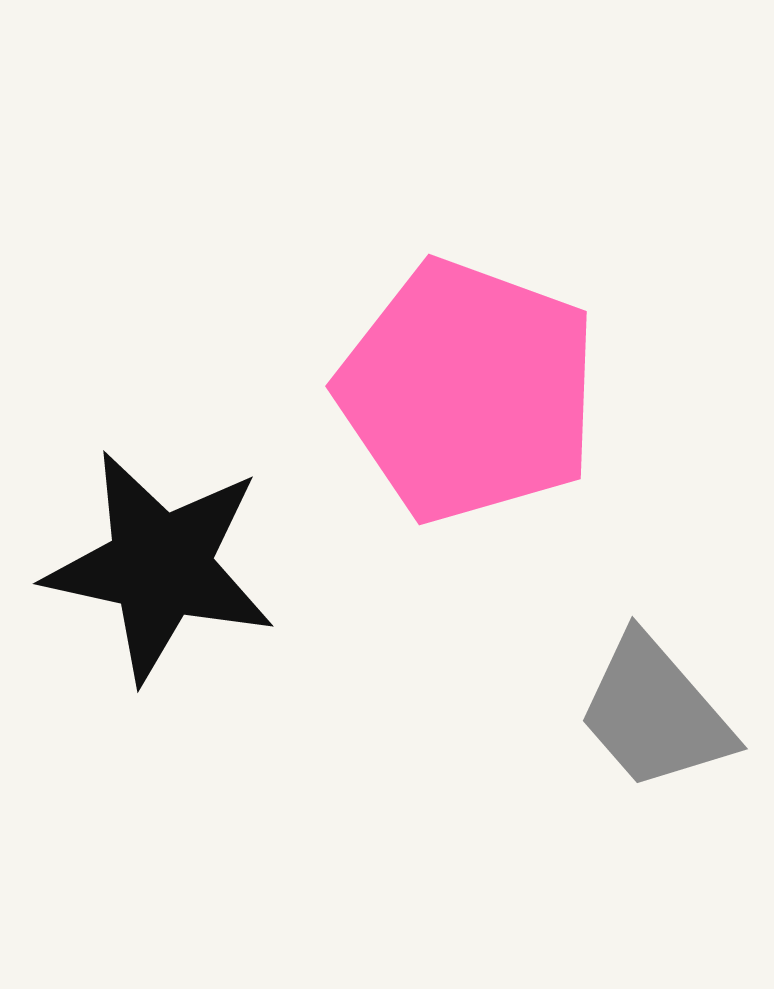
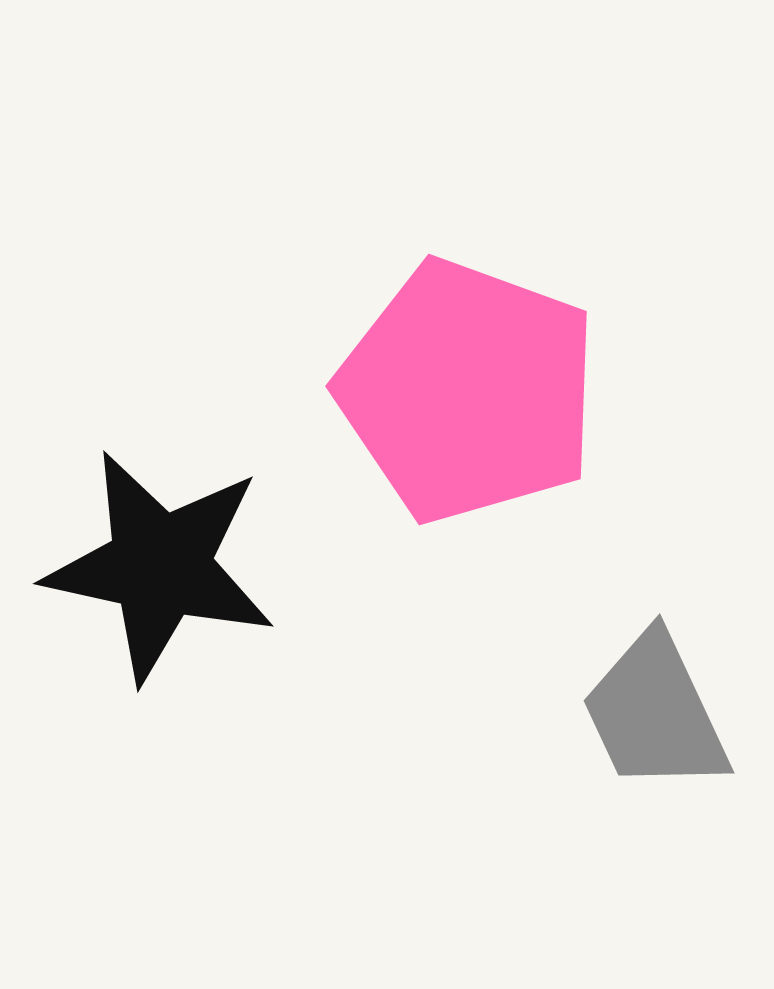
gray trapezoid: rotated 16 degrees clockwise
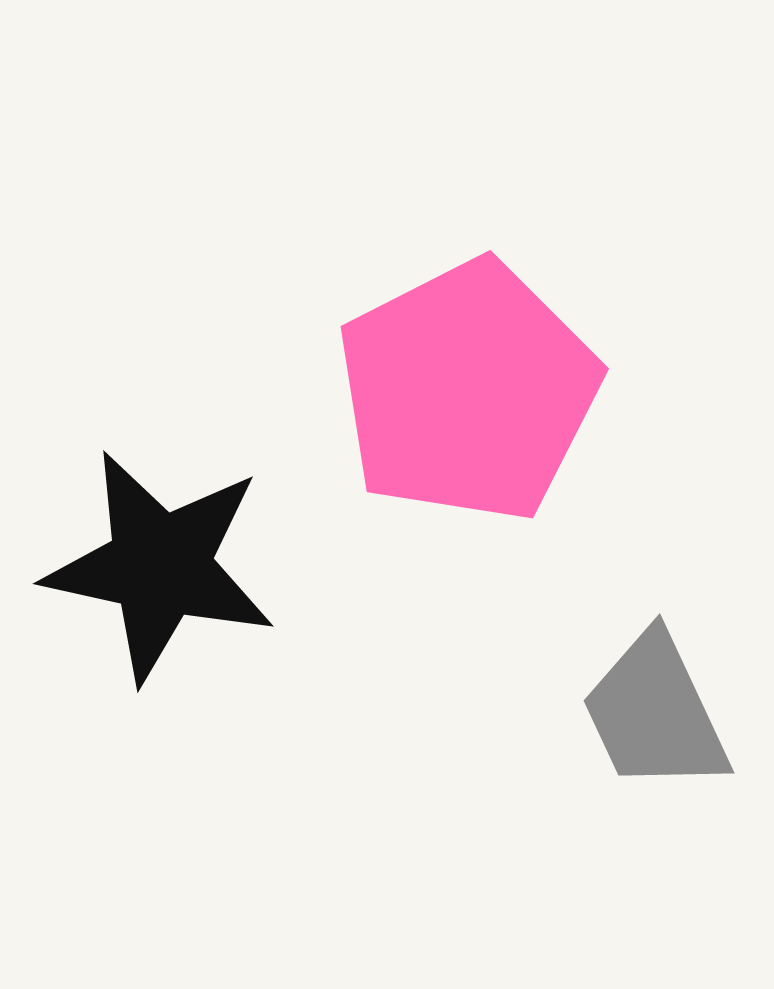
pink pentagon: rotated 25 degrees clockwise
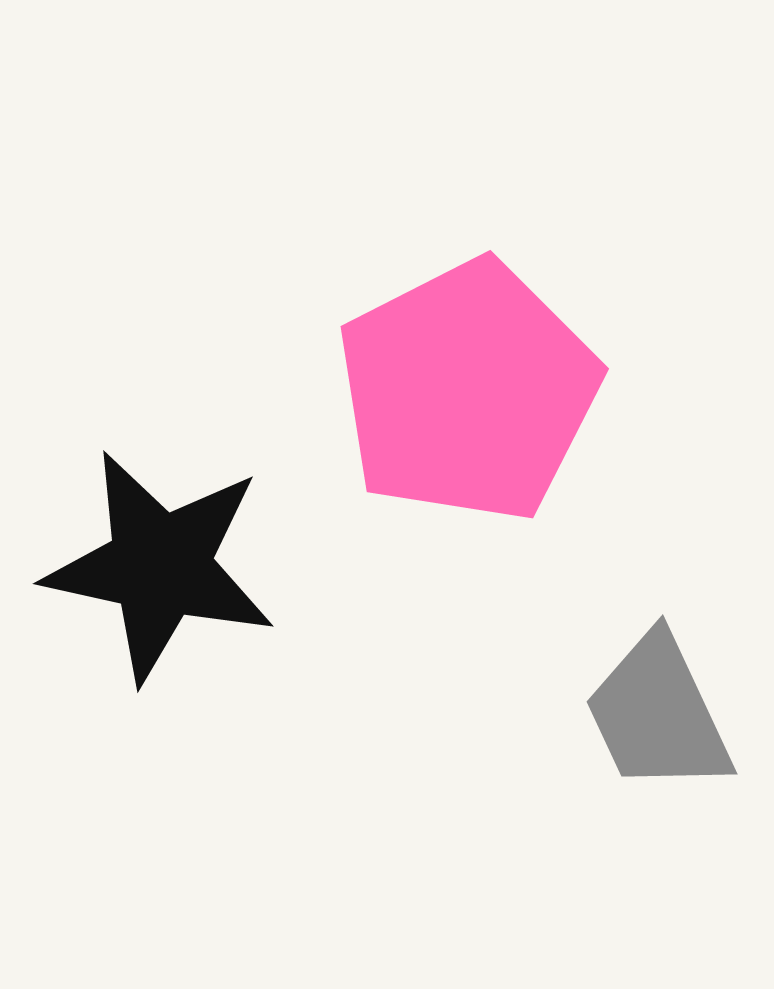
gray trapezoid: moved 3 px right, 1 px down
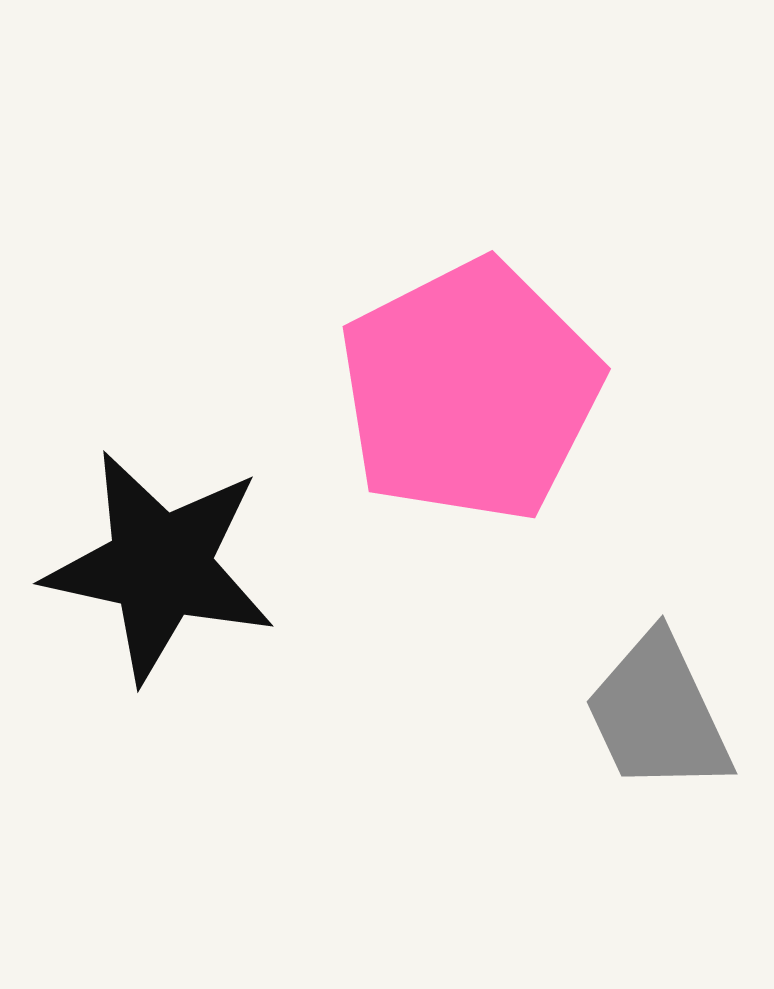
pink pentagon: moved 2 px right
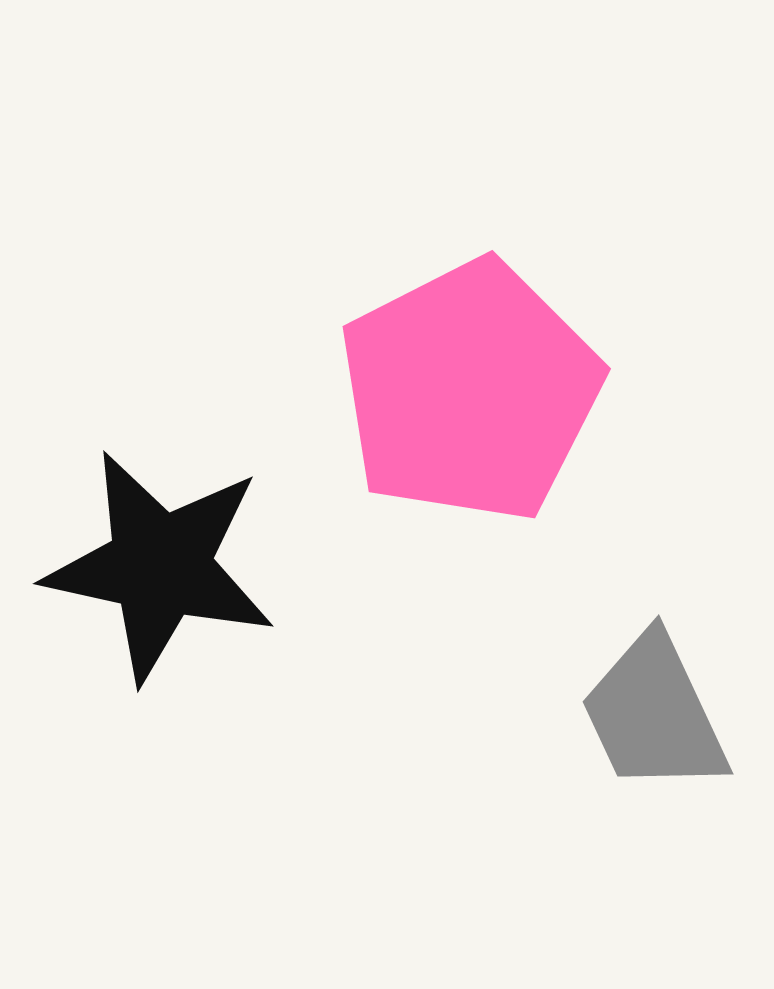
gray trapezoid: moved 4 px left
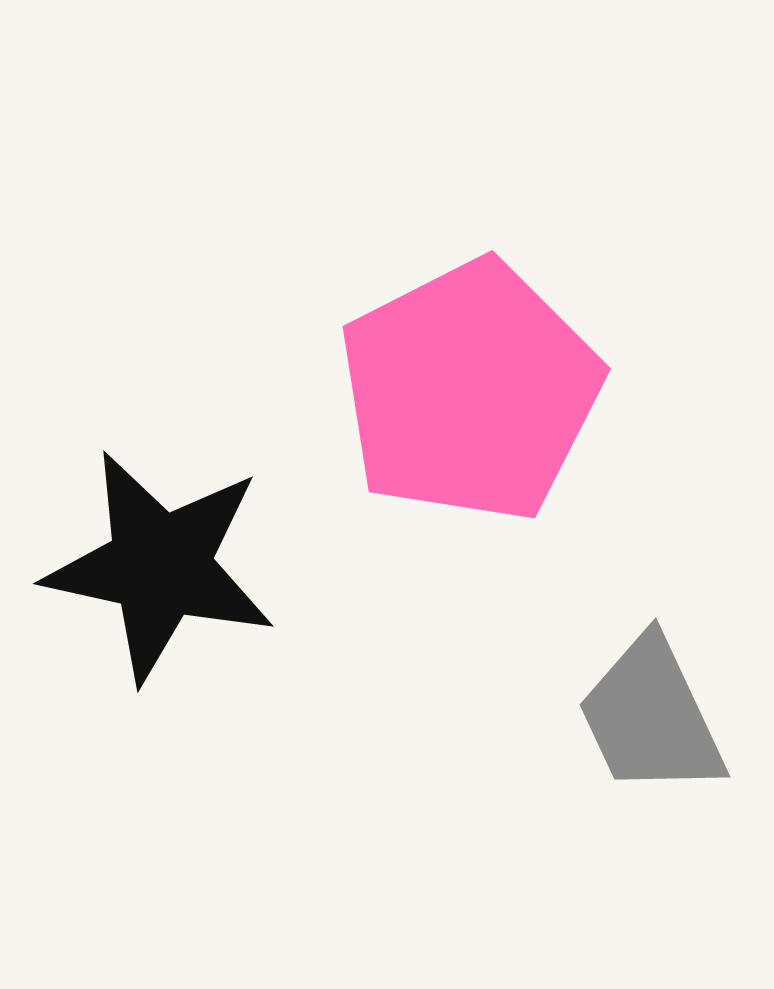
gray trapezoid: moved 3 px left, 3 px down
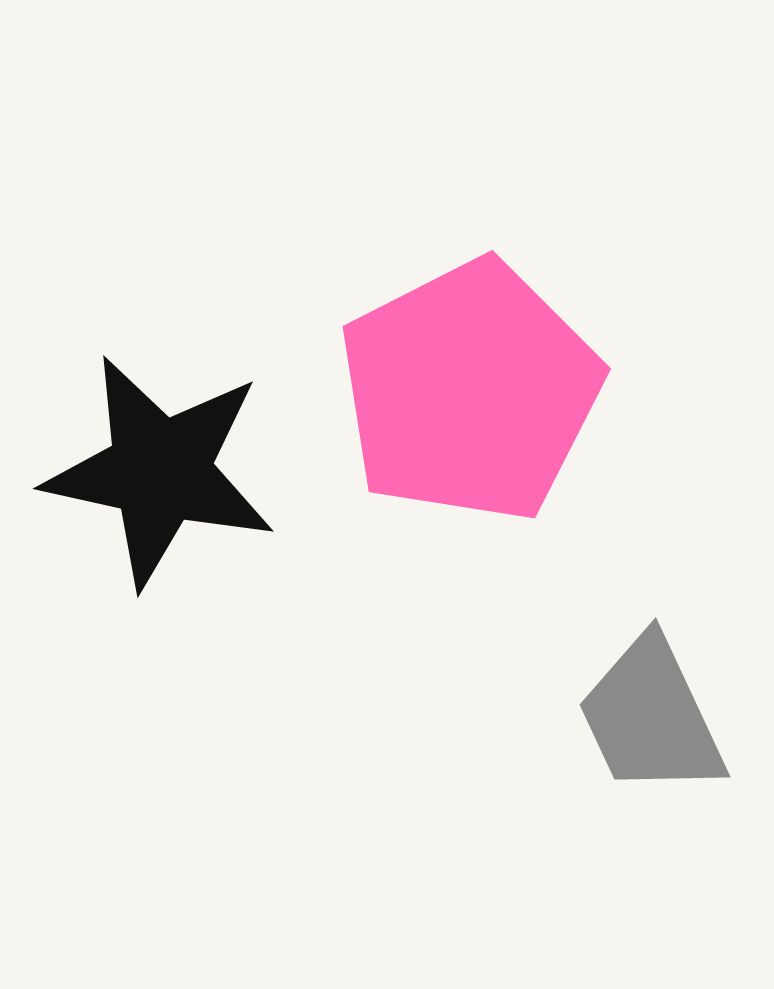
black star: moved 95 px up
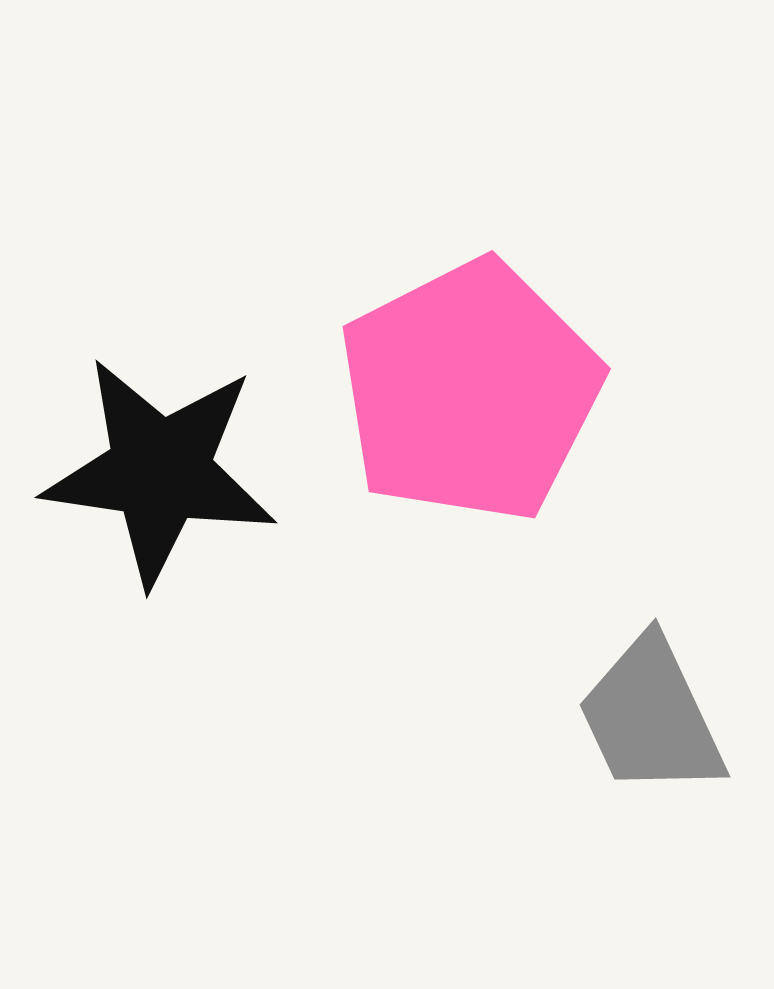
black star: rotated 4 degrees counterclockwise
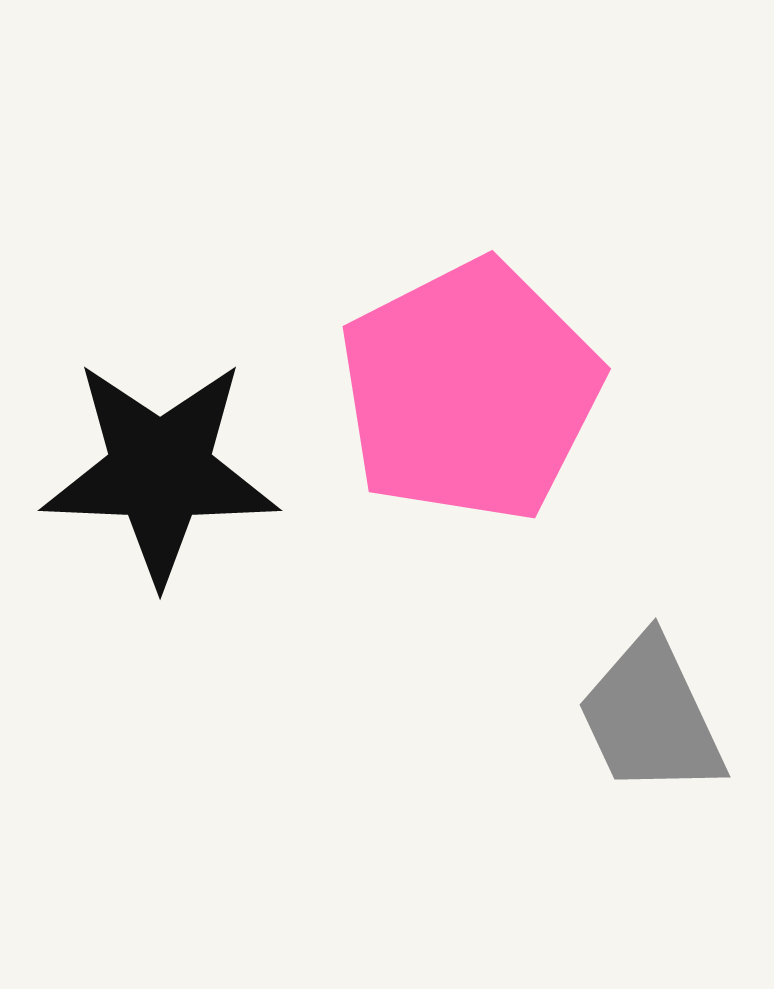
black star: rotated 6 degrees counterclockwise
